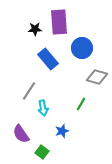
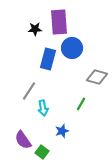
blue circle: moved 10 px left
blue rectangle: rotated 55 degrees clockwise
purple semicircle: moved 2 px right, 6 px down
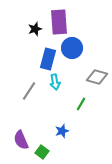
black star: rotated 16 degrees counterclockwise
cyan arrow: moved 12 px right, 26 px up
purple semicircle: moved 2 px left; rotated 12 degrees clockwise
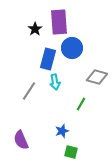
black star: rotated 16 degrees counterclockwise
green square: moved 29 px right; rotated 24 degrees counterclockwise
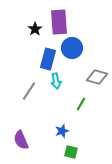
cyan arrow: moved 1 px right, 1 px up
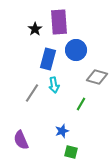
blue circle: moved 4 px right, 2 px down
cyan arrow: moved 2 px left, 4 px down
gray line: moved 3 px right, 2 px down
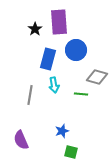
gray line: moved 2 px left, 2 px down; rotated 24 degrees counterclockwise
green line: moved 10 px up; rotated 64 degrees clockwise
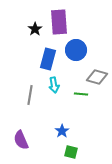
blue star: rotated 16 degrees counterclockwise
